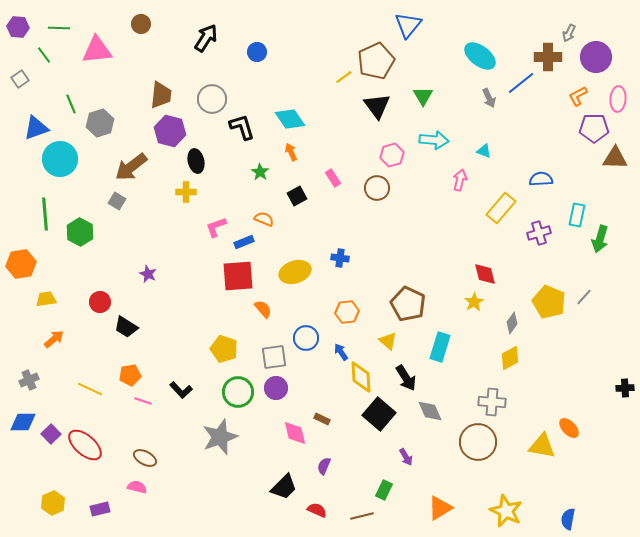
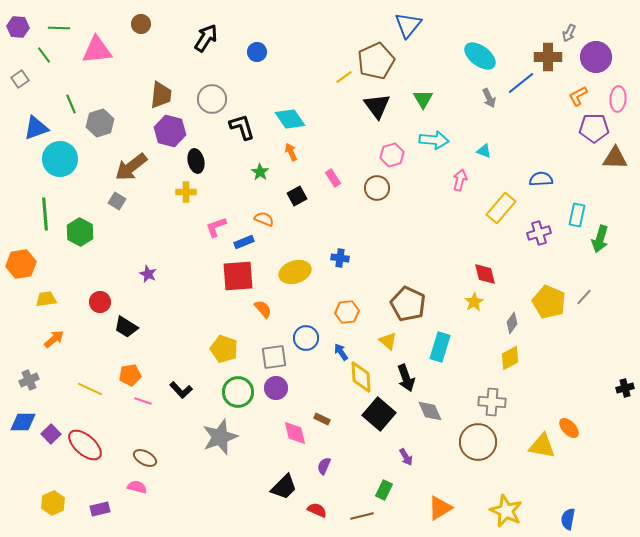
green triangle at (423, 96): moved 3 px down
black arrow at (406, 378): rotated 12 degrees clockwise
black cross at (625, 388): rotated 12 degrees counterclockwise
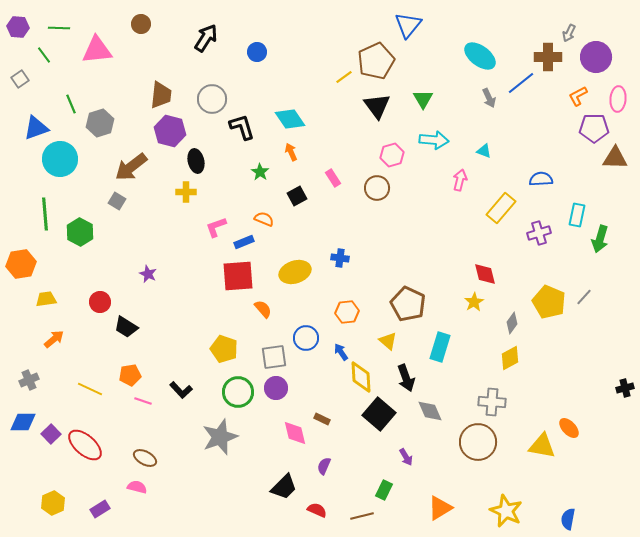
purple rectangle at (100, 509): rotated 18 degrees counterclockwise
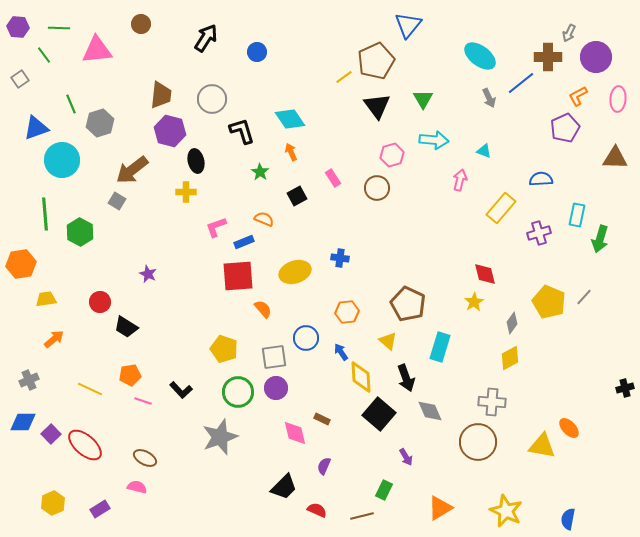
black L-shape at (242, 127): moved 4 px down
purple pentagon at (594, 128): moved 29 px left; rotated 24 degrees counterclockwise
cyan circle at (60, 159): moved 2 px right, 1 px down
brown arrow at (131, 167): moved 1 px right, 3 px down
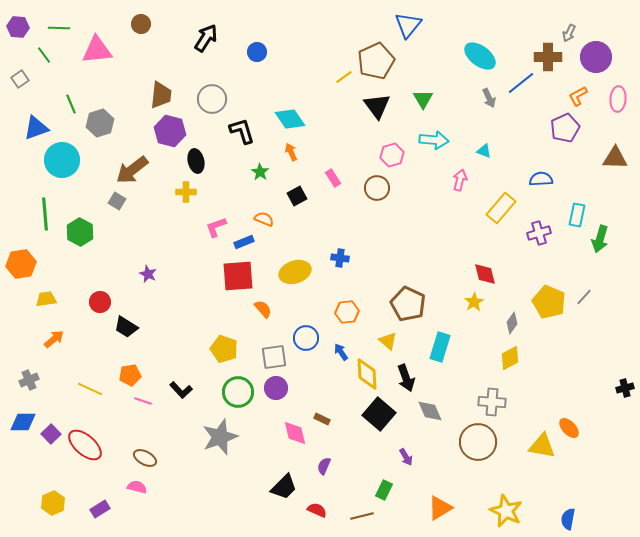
yellow diamond at (361, 377): moved 6 px right, 3 px up
